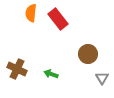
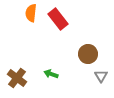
brown cross: moved 9 px down; rotated 12 degrees clockwise
gray triangle: moved 1 px left, 2 px up
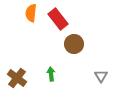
brown circle: moved 14 px left, 10 px up
green arrow: rotated 64 degrees clockwise
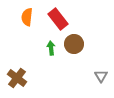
orange semicircle: moved 4 px left, 4 px down
green arrow: moved 26 px up
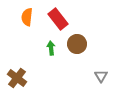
brown circle: moved 3 px right
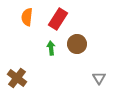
red rectangle: rotated 70 degrees clockwise
gray triangle: moved 2 px left, 2 px down
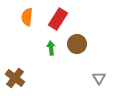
brown cross: moved 2 px left
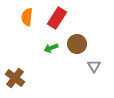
red rectangle: moved 1 px left, 1 px up
green arrow: rotated 104 degrees counterclockwise
gray triangle: moved 5 px left, 12 px up
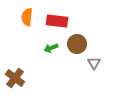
red rectangle: moved 3 px down; rotated 65 degrees clockwise
gray triangle: moved 3 px up
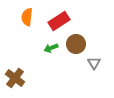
red rectangle: moved 2 px right; rotated 40 degrees counterclockwise
brown circle: moved 1 px left
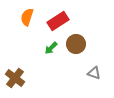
orange semicircle: rotated 12 degrees clockwise
red rectangle: moved 1 px left
green arrow: rotated 24 degrees counterclockwise
gray triangle: moved 10 px down; rotated 40 degrees counterclockwise
